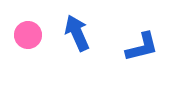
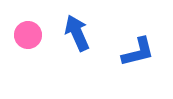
blue L-shape: moved 4 px left, 5 px down
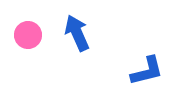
blue L-shape: moved 9 px right, 19 px down
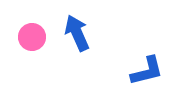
pink circle: moved 4 px right, 2 px down
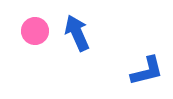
pink circle: moved 3 px right, 6 px up
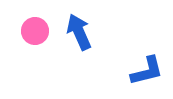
blue arrow: moved 2 px right, 1 px up
